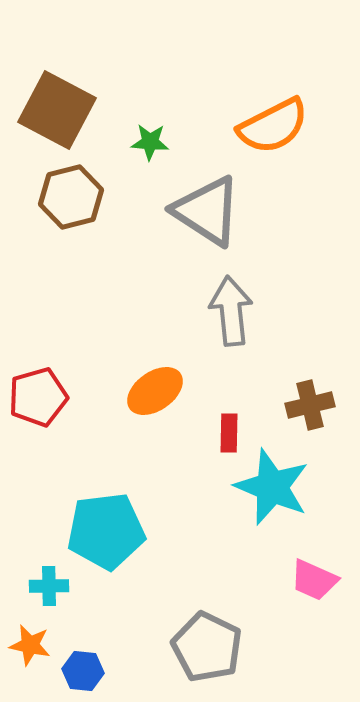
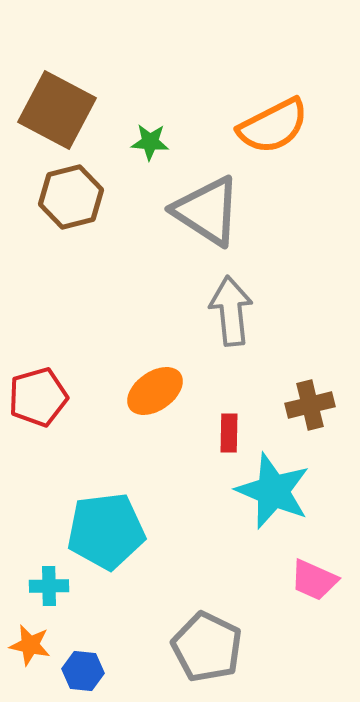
cyan star: moved 1 px right, 4 px down
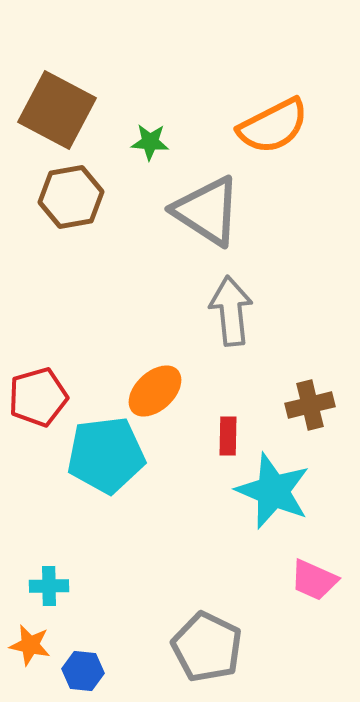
brown hexagon: rotated 4 degrees clockwise
orange ellipse: rotated 8 degrees counterclockwise
red rectangle: moved 1 px left, 3 px down
cyan pentagon: moved 76 px up
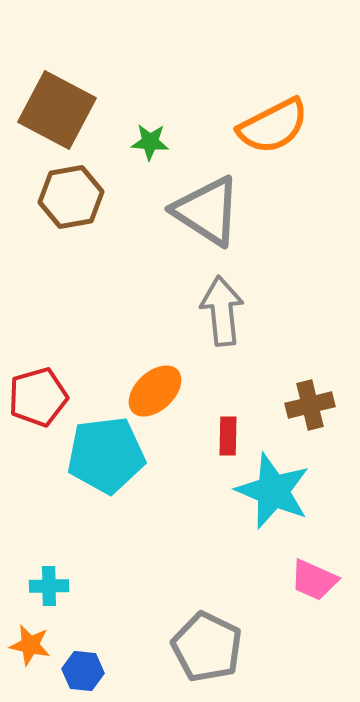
gray arrow: moved 9 px left
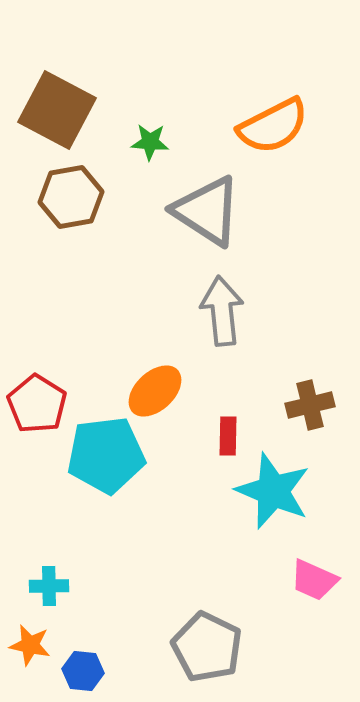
red pentagon: moved 1 px left, 7 px down; rotated 24 degrees counterclockwise
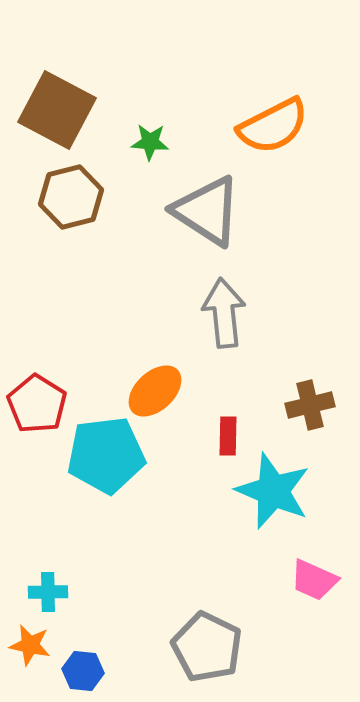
brown hexagon: rotated 4 degrees counterclockwise
gray arrow: moved 2 px right, 2 px down
cyan cross: moved 1 px left, 6 px down
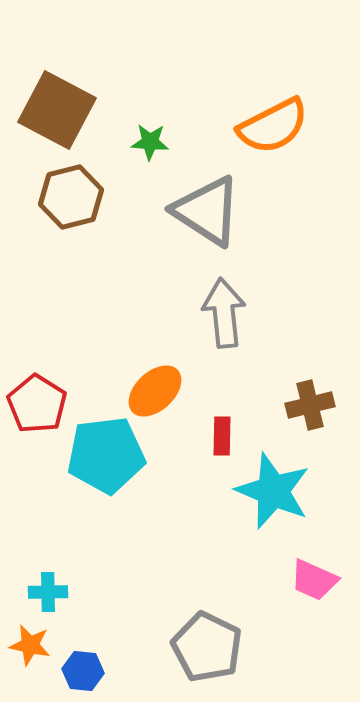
red rectangle: moved 6 px left
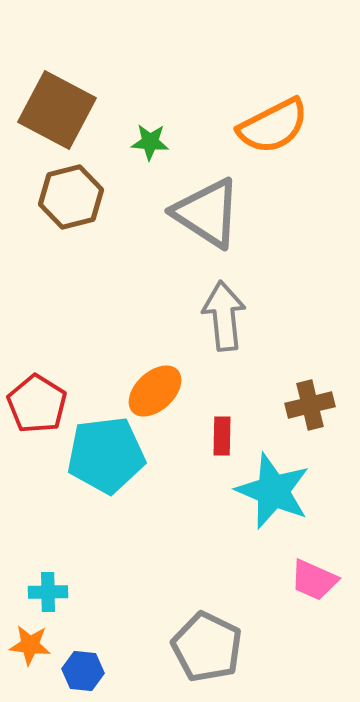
gray triangle: moved 2 px down
gray arrow: moved 3 px down
orange star: rotated 6 degrees counterclockwise
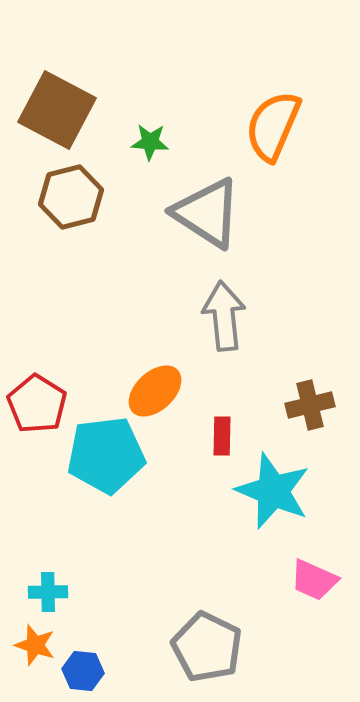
orange semicircle: rotated 140 degrees clockwise
orange star: moved 5 px right; rotated 12 degrees clockwise
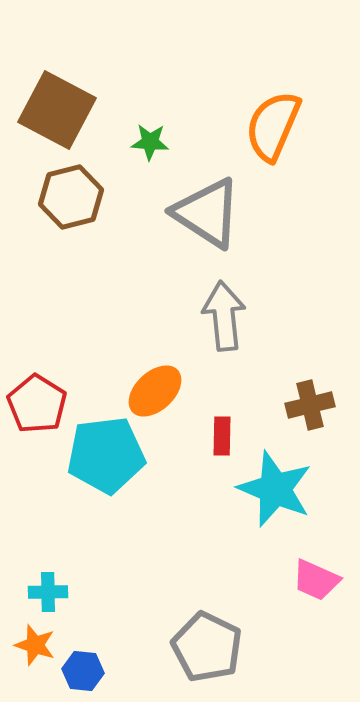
cyan star: moved 2 px right, 2 px up
pink trapezoid: moved 2 px right
